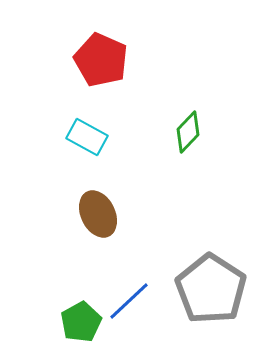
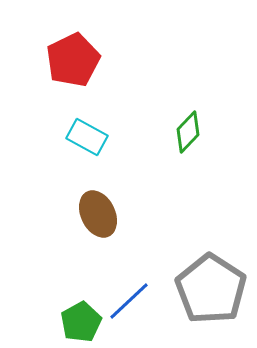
red pentagon: moved 28 px left; rotated 22 degrees clockwise
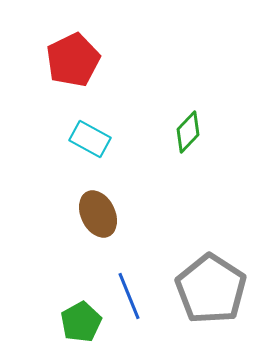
cyan rectangle: moved 3 px right, 2 px down
blue line: moved 5 px up; rotated 69 degrees counterclockwise
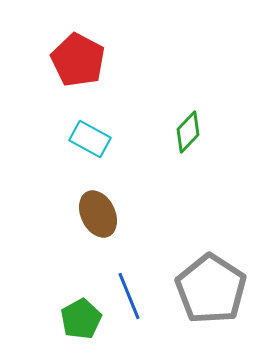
red pentagon: moved 5 px right; rotated 18 degrees counterclockwise
green pentagon: moved 3 px up
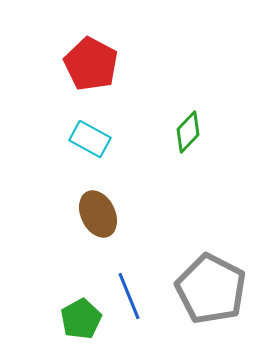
red pentagon: moved 13 px right, 4 px down
gray pentagon: rotated 6 degrees counterclockwise
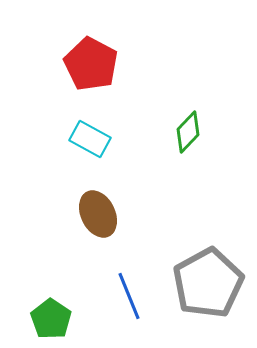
gray pentagon: moved 3 px left, 6 px up; rotated 16 degrees clockwise
green pentagon: moved 30 px left; rotated 9 degrees counterclockwise
